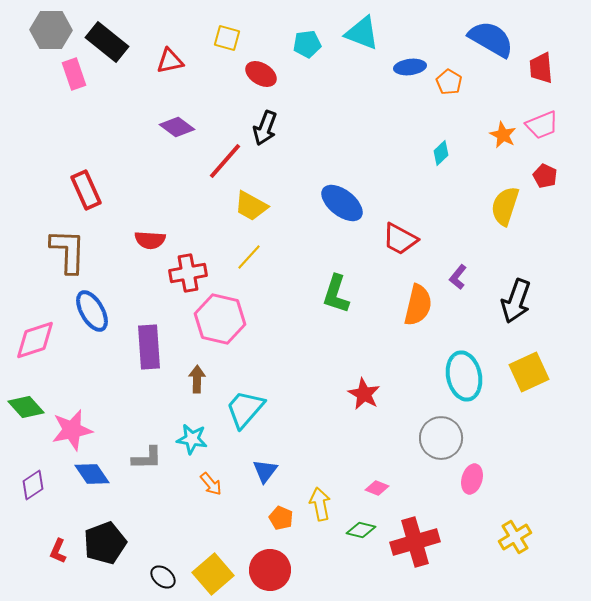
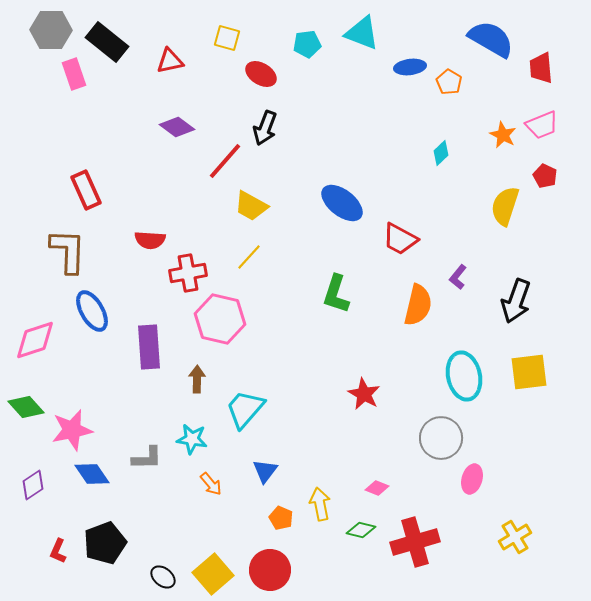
yellow square at (529, 372): rotated 18 degrees clockwise
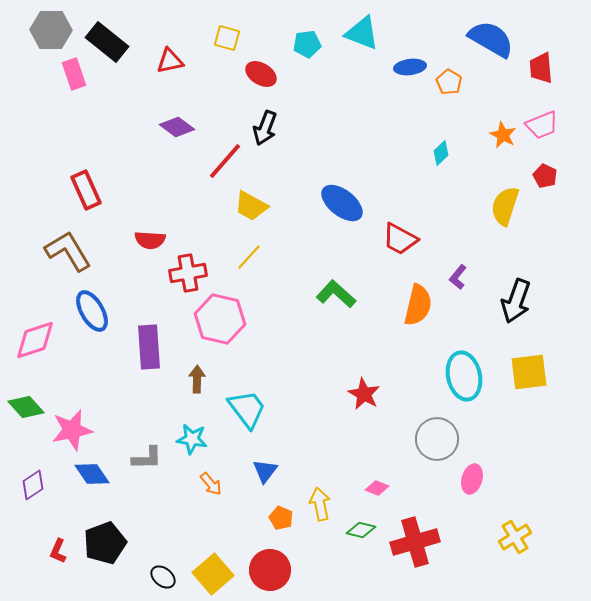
brown L-shape at (68, 251): rotated 33 degrees counterclockwise
green L-shape at (336, 294): rotated 114 degrees clockwise
cyan trapezoid at (245, 409): moved 2 px right; rotated 102 degrees clockwise
gray circle at (441, 438): moved 4 px left, 1 px down
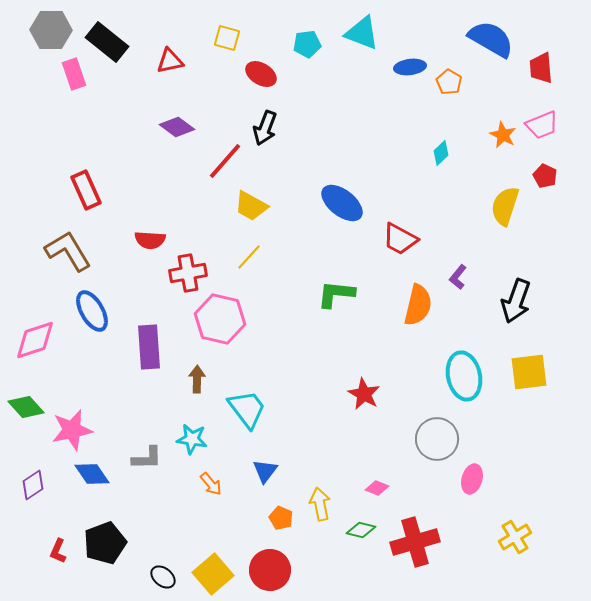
green L-shape at (336, 294): rotated 36 degrees counterclockwise
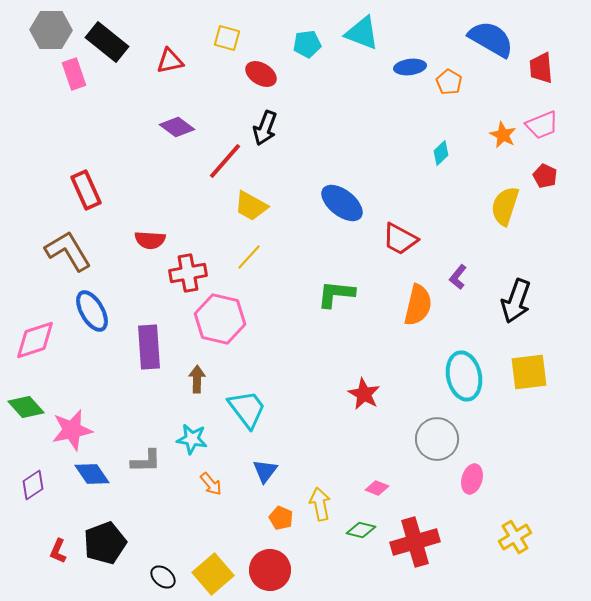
gray L-shape at (147, 458): moved 1 px left, 3 px down
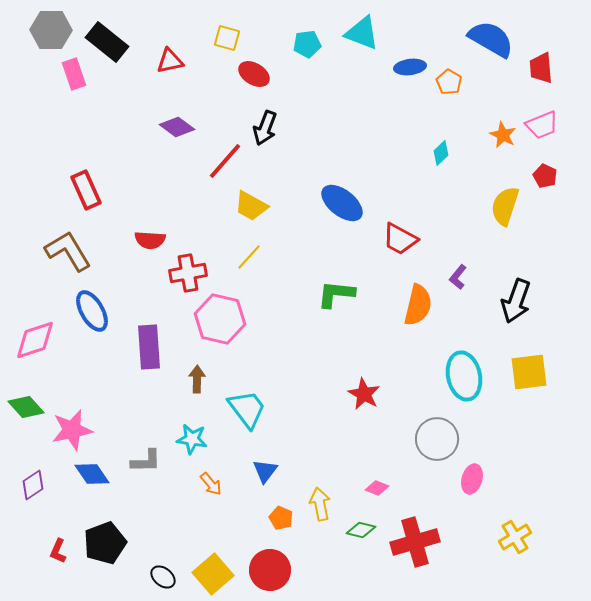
red ellipse at (261, 74): moved 7 px left
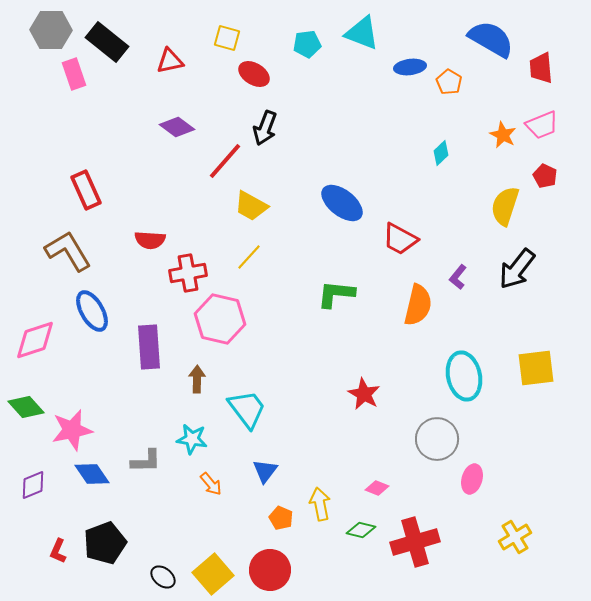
black arrow at (516, 301): moved 1 px right, 32 px up; rotated 18 degrees clockwise
yellow square at (529, 372): moved 7 px right, 4 px up
purple diamond at (33, 485): rotated 12 degrees clockwise
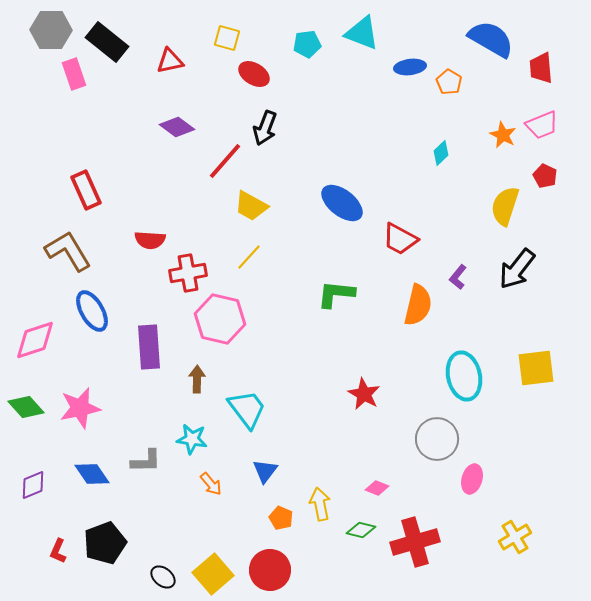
pink star at (72, 430): moved 8 px right, 22 px up
